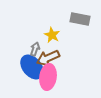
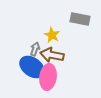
brown arrow: moved 4 px right, 3 px up; rotated 35 degrees clockwise
blue ellipse: rotated 15 degrees counterclockwise
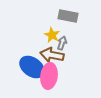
gray rectangle: moved 12 px left, 3 px up
gray arrow: moved 27 px right, 6 px up
pink ellipse: moved 1 px right, 1 px up
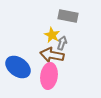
blue ellipse: moved 14 px left
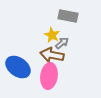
gray arrow: rotated 32 degrees clockwise
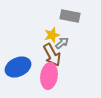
gray rectangle: moved 2 px right
yellow star: rotated 28 degrees clockwise
brown arrow: rotated 130 degrees counterclockwise
blue ellipse: rotated 60 degrees counterclockwise
